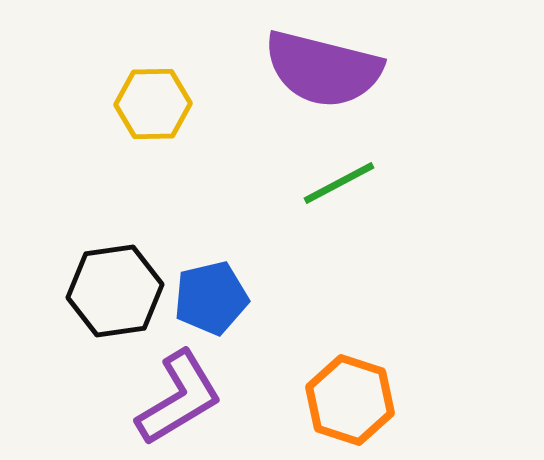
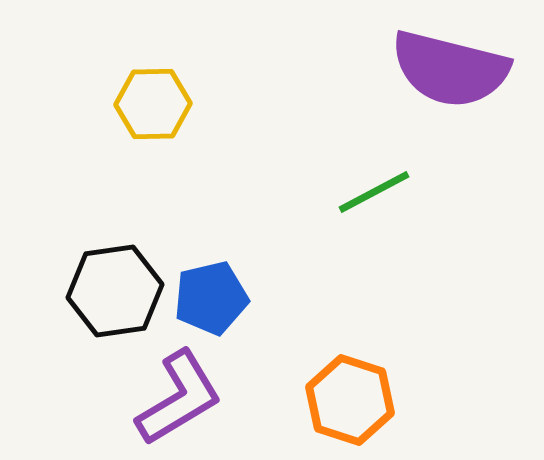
purple semicircle: moved 127 px right
green line: moved 35 px right, 9 px down
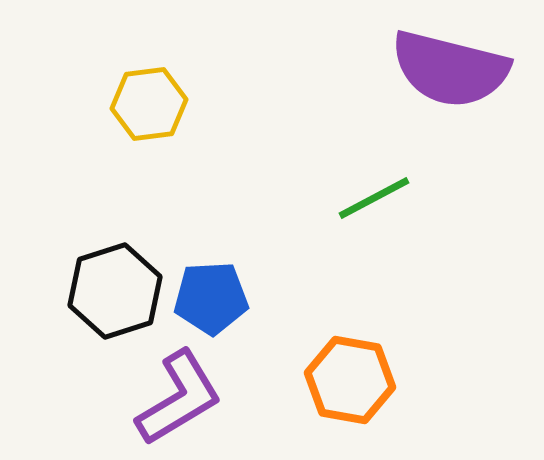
yellow hexagon: moved 4 px left; rotated 6 degrees counterclockwise
green line: moved 6 px down
black hexagon: rotated 10 degrees counterclockwise
blue pentagon: rotated 10 degrees clockwise
orange hexagon: moved 20 px up; rotated 8 degrees counterclockwise
